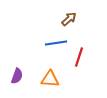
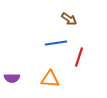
brown arrow: rotated 77 degrees clockwise
purple semicircle: moved 5 px left, 2 px down; rotated 70 degrees clockwise
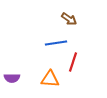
red line: moved 6 px left, 5 px down
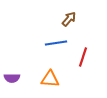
brown arrow: rotated 84 degrees counterclockwise
red line: moved 10 px right, 5 px up
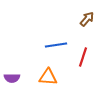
brown arrow: moved 18 px right
blue line: moved 2 px down
orange triangle: moved 2 px left, 2 px up
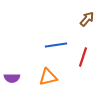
orange triangle: rotated 18 degrees counterclockwise
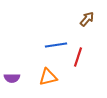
red line: moved 5 px left
